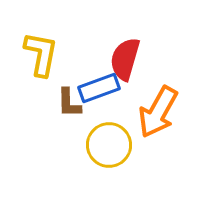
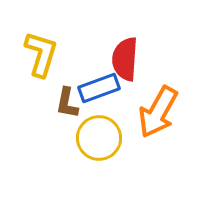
yellow L-shape: rotated 6 degrees clockwise
red semicircle: rotated 12 degrees counterclockwise
brown L-shape: moved 2 px left; rotated 12 degrees clockwise
yellow circle: moved 10 px left, 7 px up
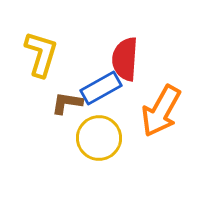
blue rectangle: moved 2 px right; rotated 9 degrees counterclockwise
brown L-shape: rotated 88 degrees clockwise
orange arrow: moved 3 px right, 1 px up
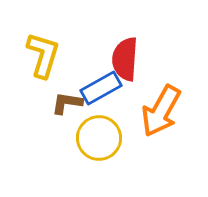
yellow L-shape: moved 2 px right, 1 px down
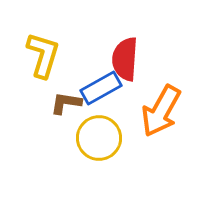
brown L-shape: moved 1 px left
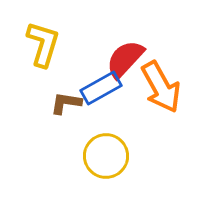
yellow L-shape: moved 11 px up
red semicircle: rotated 39 degrees clockwise
orange arrow: moved 24 px up; rotated 58 degrees counterclockwise
yellow circle: moved 7 px right, 18 px down
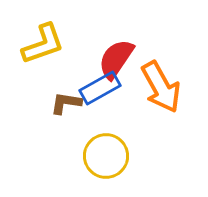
yellow L-shape: rotated 54 degrees clockwise
red semicircle: moved 9 px left; rotated 9 degrees counterclockwise
blue rectangle: moved 1 px left
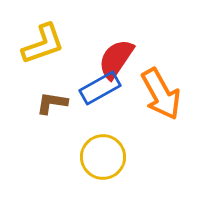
orange arrow: moved 7 px down
brown L-shape: moved 14 px left
yellow circle: moved 3 px left, 1 px down
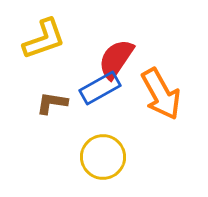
yellow L-shape: moved 1 px right, 5 px up
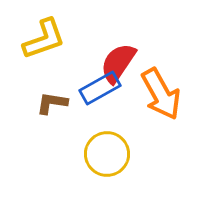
red semicircle: moved 2 px right, 4 px down
yellow circle: moved 4 px right, 3 px up
